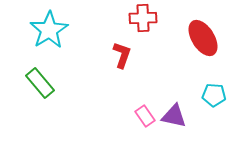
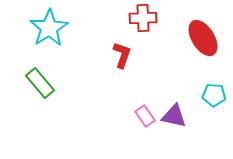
cyan star: moved 2 px up
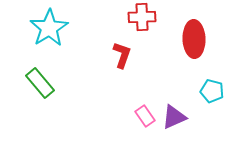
red cross: moved 1 px left, 1 px up
red ellipse: moved 9 px left, 1 px down; rotated 30 degrees clockwise
cyan pentagon: moved 2 px left, 4 px up; rotated 10 degrees clockwise
purple triangle: moved 1 px down; rotated 36 degrees counterclockwise
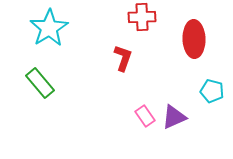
red L-shape: moved 1 px right, 3 px down
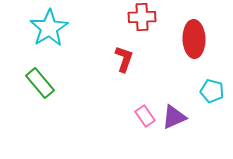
red L-shape: moved 1 px right, 1 px down
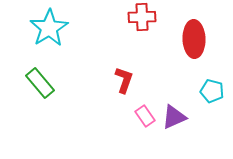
red L-shape: moved 21 px down
